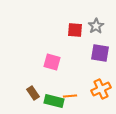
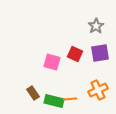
red square: moved 24 px down; rotated 21 degrees clockwise
purple square: rotated 18 degrees counterclockwise
orange cross: moved 3 px left, 1 px down
orange line: moved 3 px down
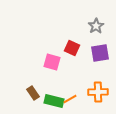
red square: moved 3 px left, 6 px up
orange cross: moved 2 px down; rotated 24 degrees clockwise
orange line: rotated 24 degrees counterclockwise
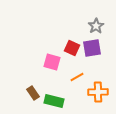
purple square: moved 8 px left, 5 px up
orange line: moved 7 px right, 22 px up
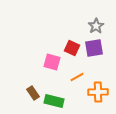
purple square: moved 2 px right
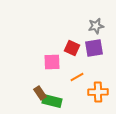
gray star: rotated 21 degrees clockwise
pink square: rotated 18 degrees counterclockwise
brown rectangle: moved 7 px right
green rectangle: moved 2 px left
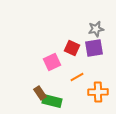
gray star: moved 3 px down
pink square: rotated 24 degrees counterclockwise
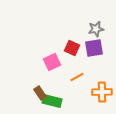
orange cross: moved 4 px right
